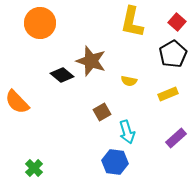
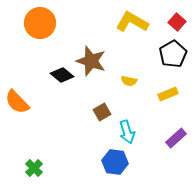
yellow L-shape: rotated 108 degrees clockwise
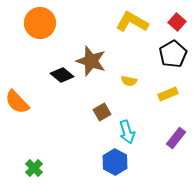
purple rectangle: rotated 10 degrees counterclockwise
blue hexagon: rotated 20 degrees clockwise
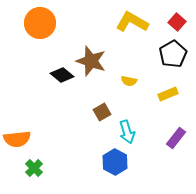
orange semicircle: moved 37 px down; rotated 52 degrees counterclockwise
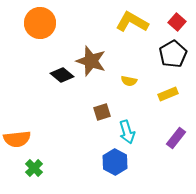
brown square: rotated 12 degrees clockwise
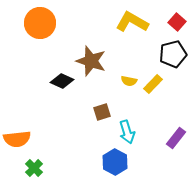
black pentagon: rotated 16 degrees clockwise
black diamond: moved 6 px down; rotated 15 degrees counterclockwise
yellow rectangle: moved 15 px left, 10 px up; rotated 24 degrees counterclockwise
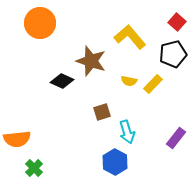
yellow L-shape: moved 2 px left, 15 px down; rotated 20 degrees clockwise
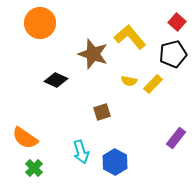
brown star: moved 2 px right, 7 px up
black diamond: moved 6 px left, 1 px up
cyan arrow: moved 46 px left, 20 px down
orange semicircle: moved 8 px right, 1 px up; rotated 40 degrees clockwise
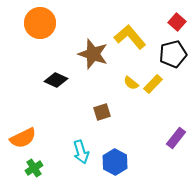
yellow semicircle: moved 2 px right, 2 px down; rotated 28 degrees clockwise
orange semicircle: moved 2 px left; rotated 60 degrees counterclockwise
green cross: rotated 12 degrees clockwise
